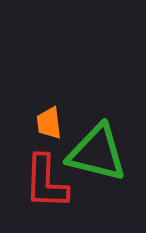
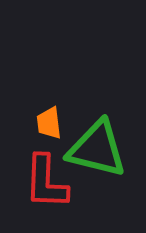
green triangle: moved 4 px up
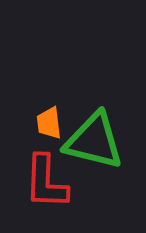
green triangle: moved 3 px left, 8 px up
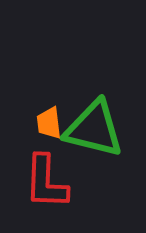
green triangle: moved 12 px up
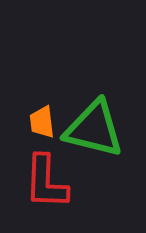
orange trapezoid: moved 7 px left, 1 px up
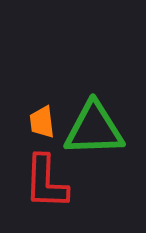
green triangle: rotated 16 degrees counterclockwise
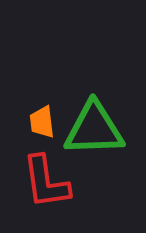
red L-shape: rotated 10 degrees counterclockwise
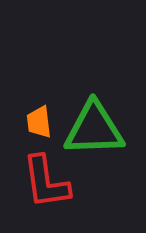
orange trapezoid: moved 3 px left
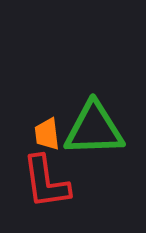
orange trapezoid: moved 8 px right, 12 px down
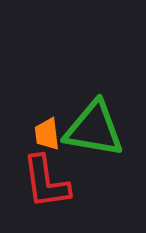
green triangle: rotated 12 degrees clockwise
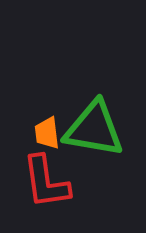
orange trapezoid: moved 1 px up
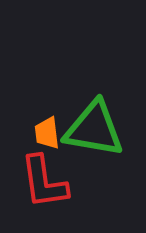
red L-shape: moved 2 px left
